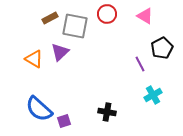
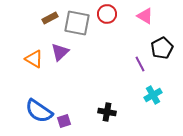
gray square: moved 2 px right, 3 px up
blue semicircle: moved 2 px down; rotated 8 degrees counterclockwise
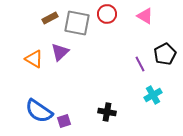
black pentagon: moved 3 px right, 6 px down
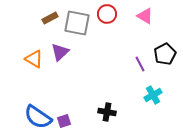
blue semicircle: moved 1 px left, 6 px down
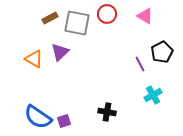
black pentagon: moved 3 px left, 2 px up
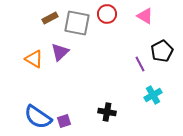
black pentagon: moved 1 px up
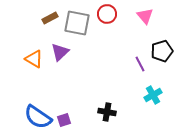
pink triangle: rotated 18 degrees clockwise
black pentagon: rotated 10 degrees clockwise
purple square: moved 1 px up
